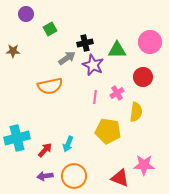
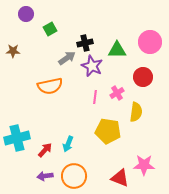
purple star: moved 1 px left, 1 px down
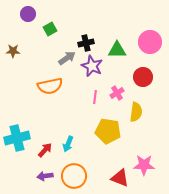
purple circle: moved 2 px right
black cross: moved 1 px right
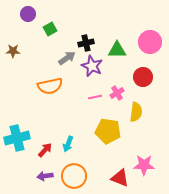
pink line: rotated 72 degrees clockwise
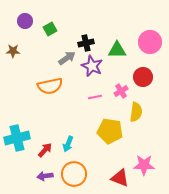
purple circle: moved 3 px left, 7 px down
pink cross: moved 4 px right, 2 px up
yellow pentagon: moved 2 px right
orange circle: moved 2 px up
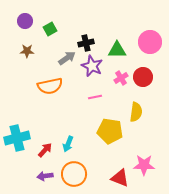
brown star: moved 14 px right
pink cross: moved 13 px up
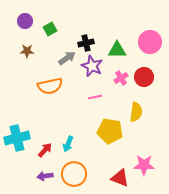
red circle: moved 1 px right
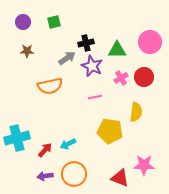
purple circle: moved 2 px left, 1 px down
green square: moved 4 px right, 7 px up; rotated 16 degrees clockwise
cyan arrow: rotated 42 degrees clockwise
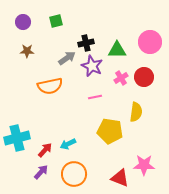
green square: moved 2 px right, 1 px up
purple arrow: moved 4 px left, 4 px up; rotated 140 degrees clockwise
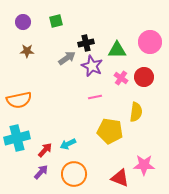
pink cross: rotated 24 degrees counterclockwise
orange semicircle: moved 31 px left, 14 px down
